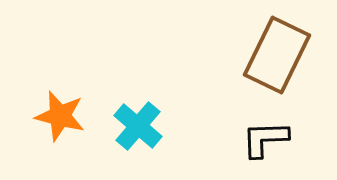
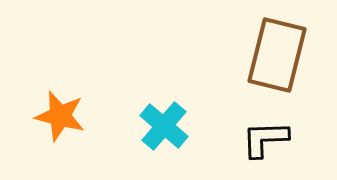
brown rectangle: rotated 12 degrees counterclockwise
cyan cross: moved 26 px right
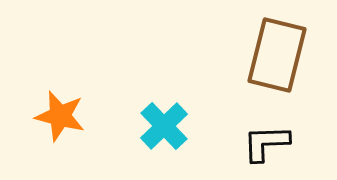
cyan cross: rotated 6 degrees clockwise
black L-shape: moved 1 px right, 4 px down
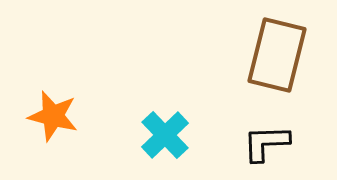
orange star: moved 7 px left
cyan cross: moved 1 px right, 9 px down
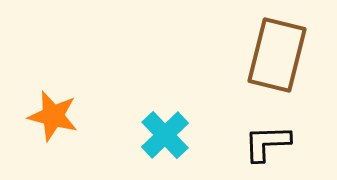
black L-shape: moved 1 px right
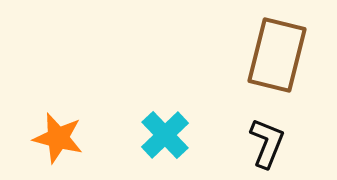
orange star: moved 5 px right, 22 px down
black L-shape: rotated 114 degrees clockwise
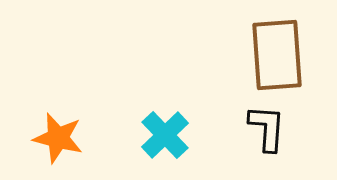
brown rectangle: rotated 18 degrees counterclockwise
black L-shape: moved 15 px up; rotated 18 degrees counterclockwise
